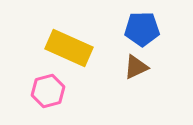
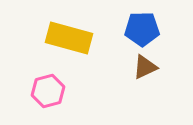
yellow rectangle: moved 10 px up; rotated 9 degrees counterclockwise
brown triangle: moved 9 px right
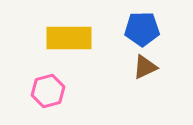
yellow rectangle: rotated 15 degrees counterclockwise
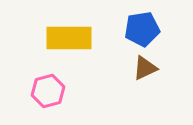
blue pentagon: rotated 8 degrees counterclockwise
brown triangle: moved 1 px down
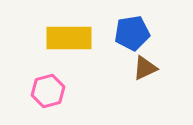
blue pentagon: moved 10 px left, 4 px down
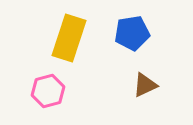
yellow rectangle: rotated 72 degrees counterclockwise
brown triangle: moved 17 px down
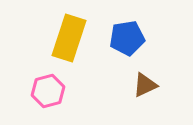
blue pentagon: moved 5 px left, 5 px down
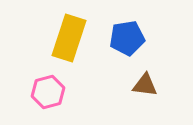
brown triangle: rotated 32 degrees clockwise
pink hexagon: moved 1 px down
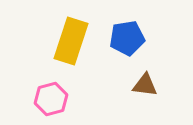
yellow rectangle: moved 2 px right, 3 px down
pink hexagon: moved 3 px right, 7 px down
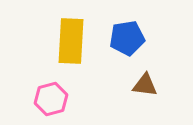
yellow rectangle: rotated 15 degrees counterclockwise
